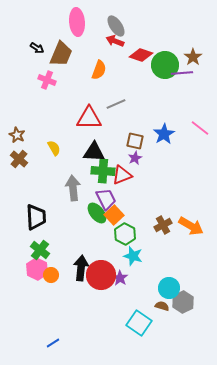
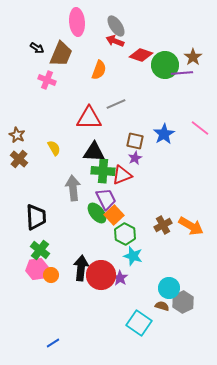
pink hexagon at (37, 269): rotated 25 degrees clockwise
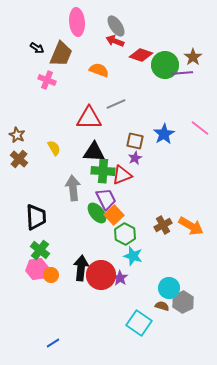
orange semicircle at (99, 70): rotated 90 degrees counterclockwise
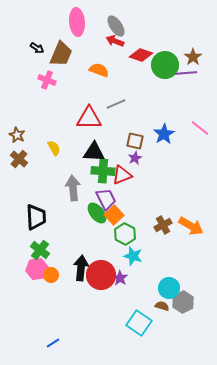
purple line at (182, 73): moved 4 px right
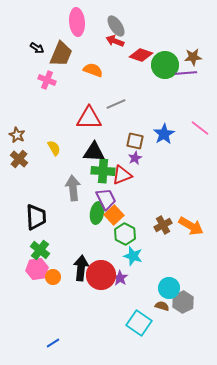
brown star at (193, 57): rotated 30 degrees clockwise
orange semicircle at (99, 70): moved 6 px left
green ellipse at (97, 213): rotated 50 degrees clockwise
orange circle at (51, 275): moved 2 px right, 2 px down
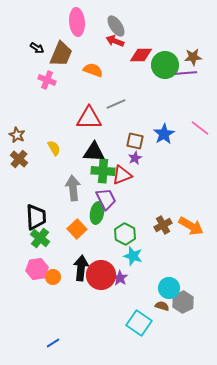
red diamond at (141, 55): rotated 20 degrees counterclockwise
orange square at (114, 215): moved 37 px left, 14 px down
green cross at (40, 250): moved 12 px up
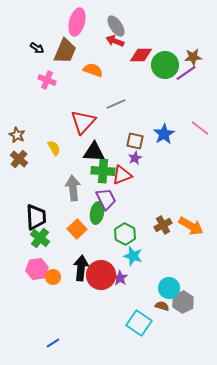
pink ellipse at (77, 22): rotated 20 degrees clockwise
brown trapezoid at (61, 54): moved 4 px right, 3 px up
purple line at (186, 73): rotated 30 degrees counterclockwise
red triangle at (89, 118): moved 6 px left, 4 px down; rotated 48 degrees counterclockwise
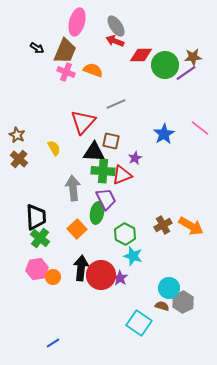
pink cross at (47, 80): moved 19 px right, 8 px up
brown square at (135, 141): moved 24 px left
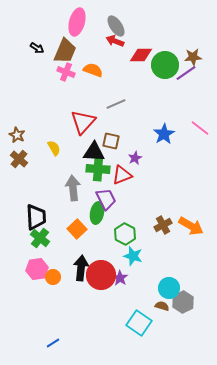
green cross at (103, 171): moved 5 px left, 2 px up
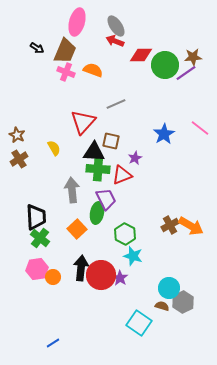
brown cross at (19, 159): rotated 18 degrees clockwise
gray arrow at (73, 188): moved 1 px left, 2 px down
brown cross at (163, 225): moved 7 px right
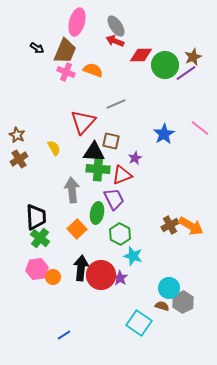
brown star at (193, 57): rotated 18 degrees counterclockwise
purple trapezoid at (106, 199): moved 8 px right
green hexagon at (125, 234): moved 5 px left
blue line at (53, 343): moved 11 px right, 8 px up
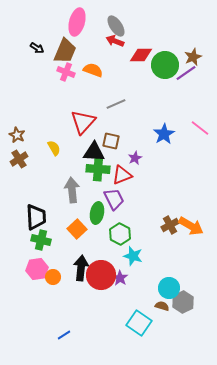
green cross at (40, 238): moved 1 px right, 2 px down; rotated 24 degrees counterclockwise
